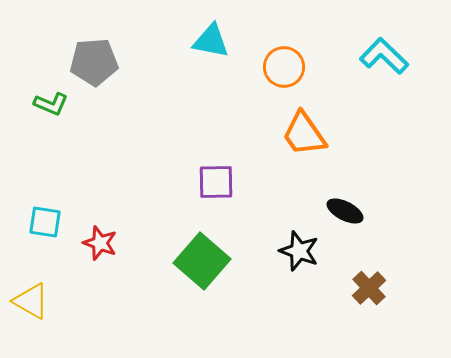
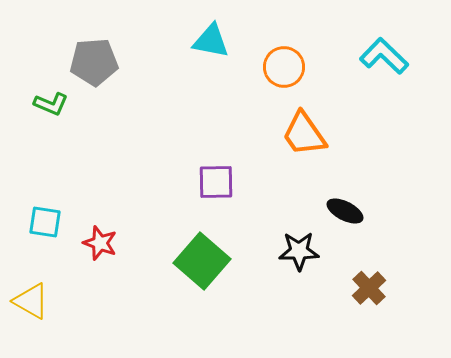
black star: rotated 21 degrees counterclockwise
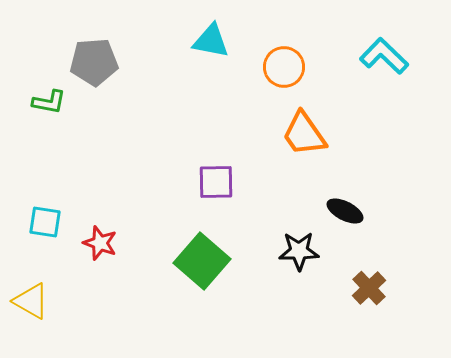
green L-shape: moved 2 px left, 2 px up; rotated 12 degrees counterclockwise
